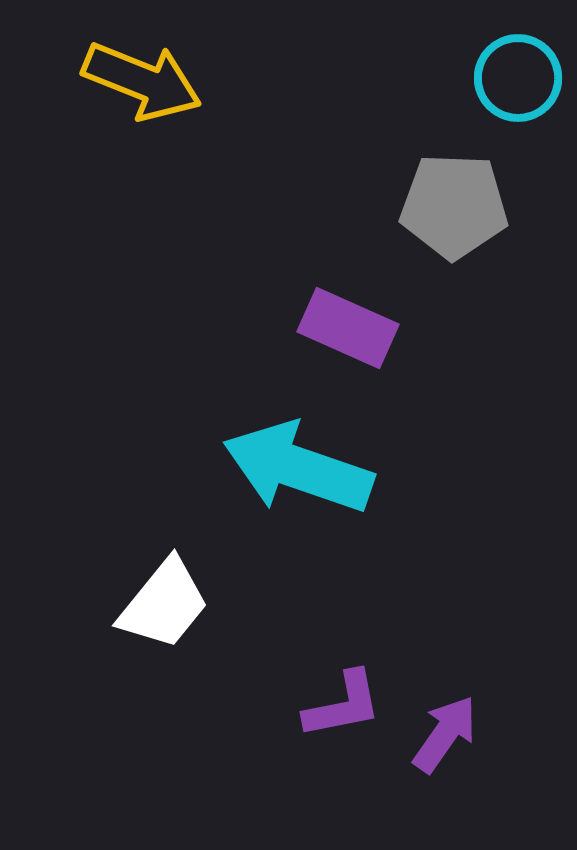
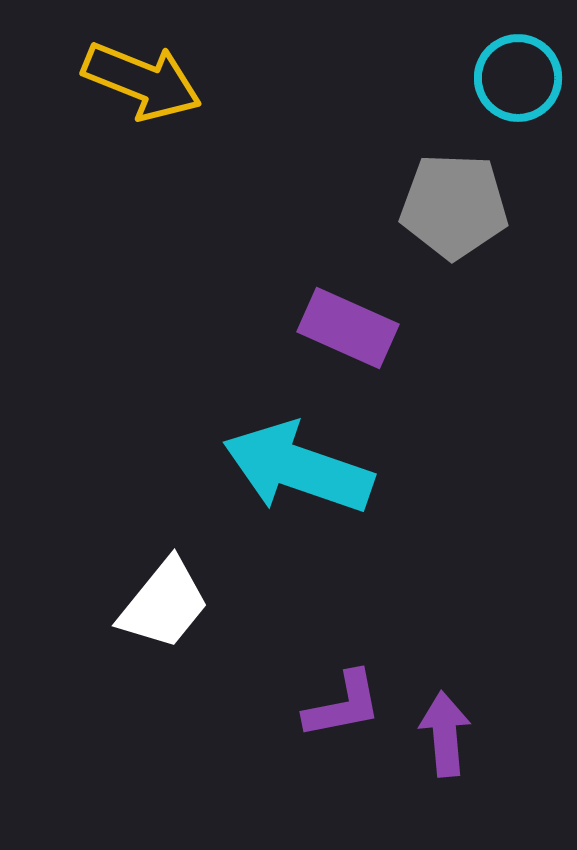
purple arrow: rotated 40 degrees counterclockwise
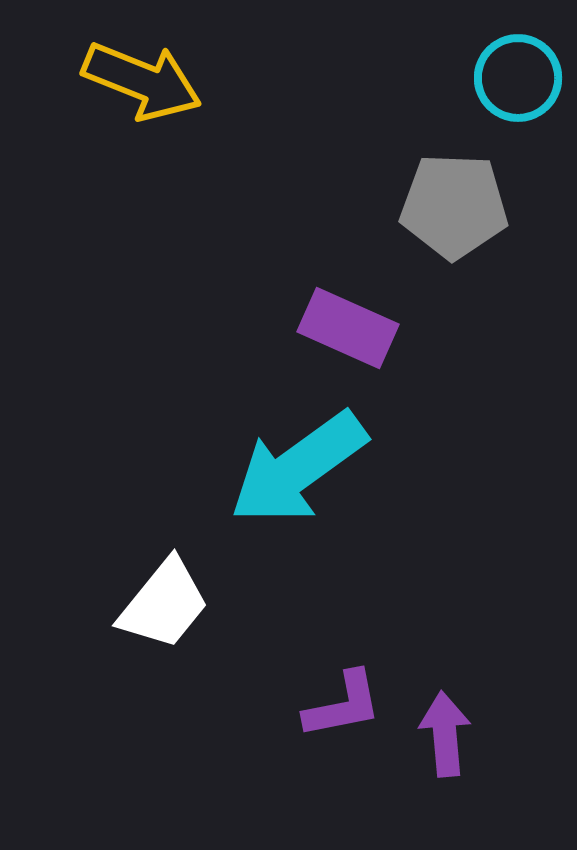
cyan arrow: rotated 55 degrees counterclockwise
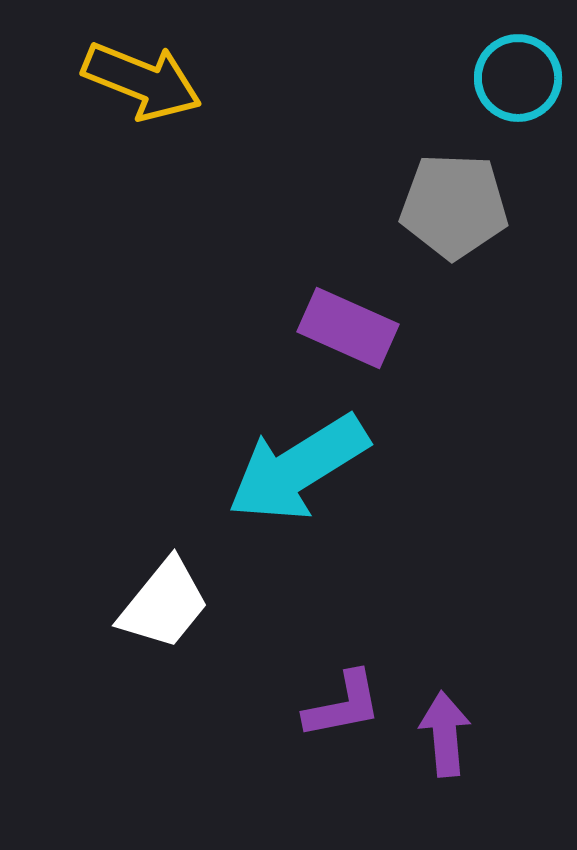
cyan arrow: rotated 4 degrees clockwise
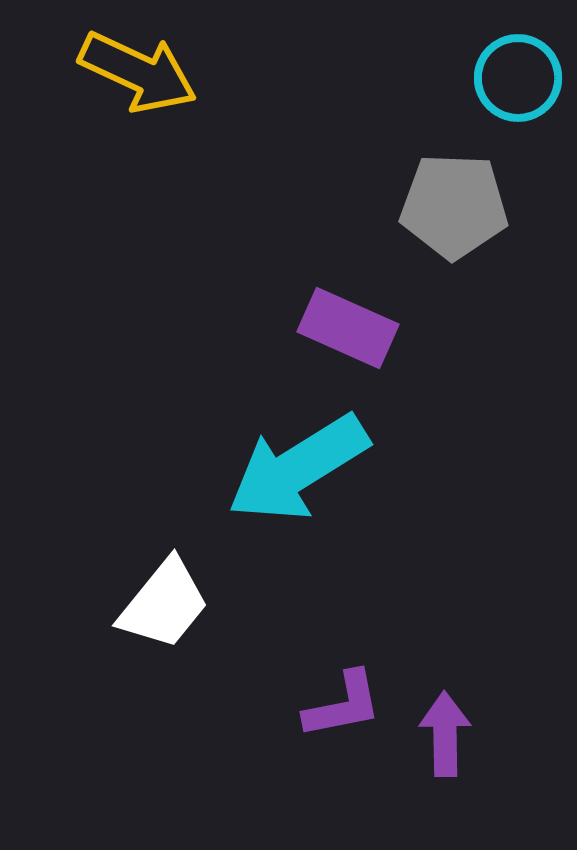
yellow arrow: moved 4 px left, 9 px up; rotated 3 degrees clockwise
purple arrow: rotated 4 degrees clockwise
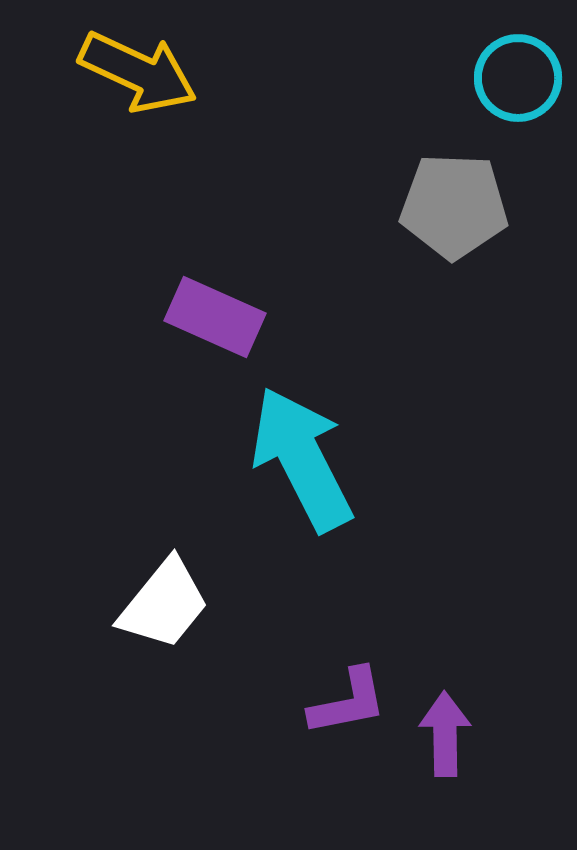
purple rectangle: moved 133 px left, 11 px up
cyan arrow: moved 4 px right, 9 px up; rotated 95 degrees clockwise
purple L-shape: moved 5 px right, 3 px up
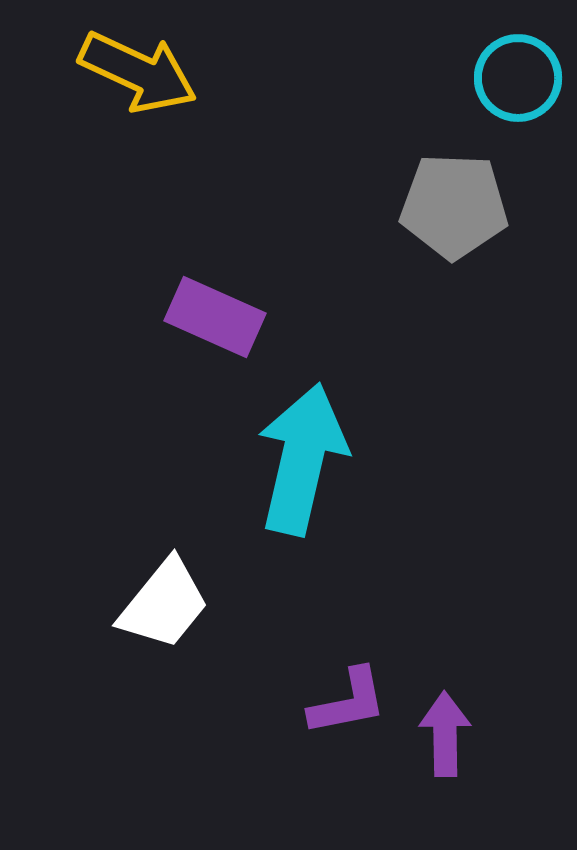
cyan arrow: rotated 40 degrees clockwise
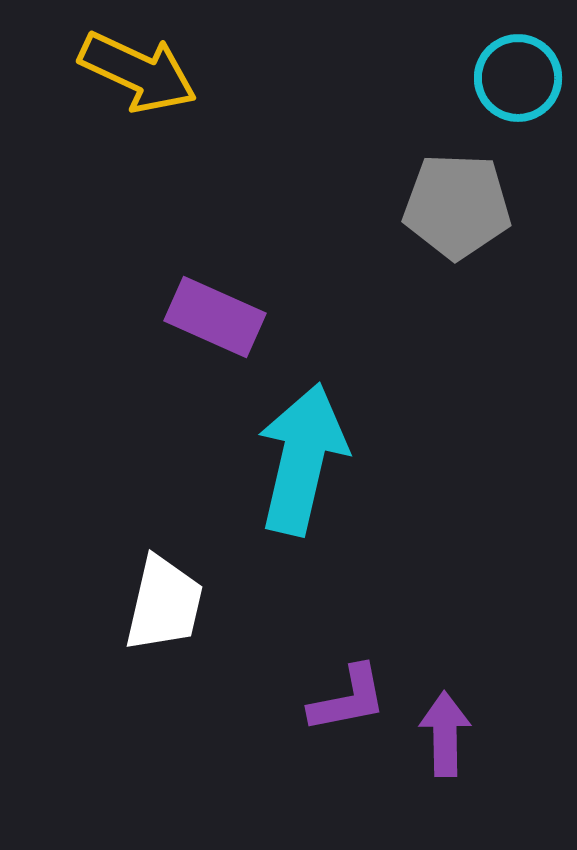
gray pentagon: moved 3 px right
white trapezoid: rotated 26 degrees counterclockwise
purple L-shape: moved 3 px up
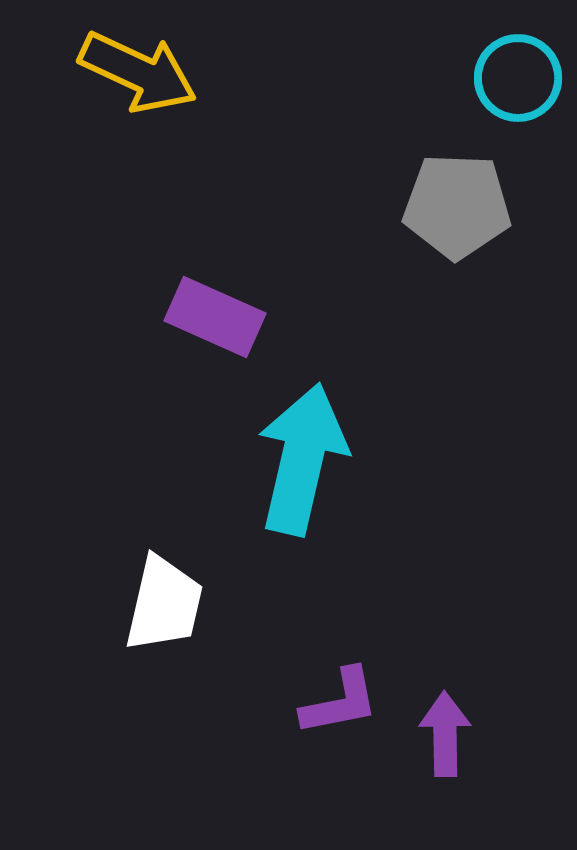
purple L-shape: moved 8 px left, 3 px down
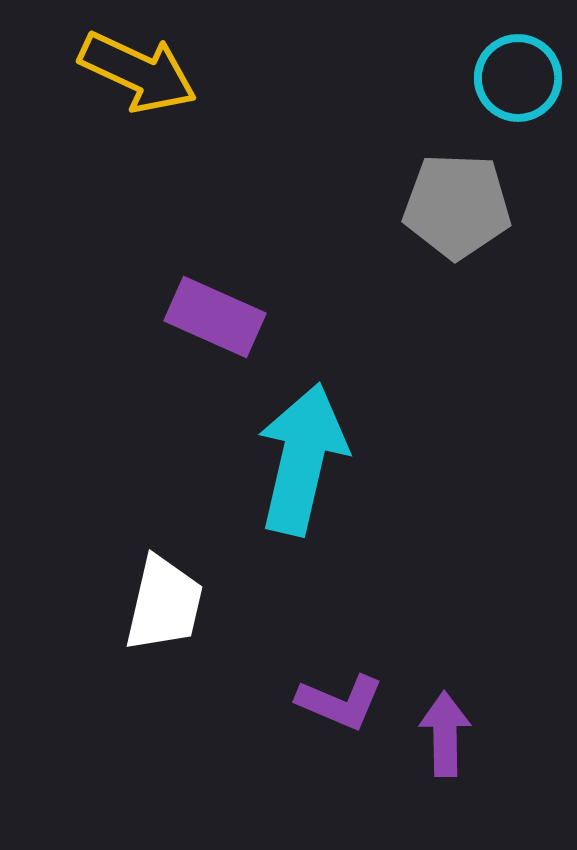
purple L-shape: rotated 34 degrees clockwise
